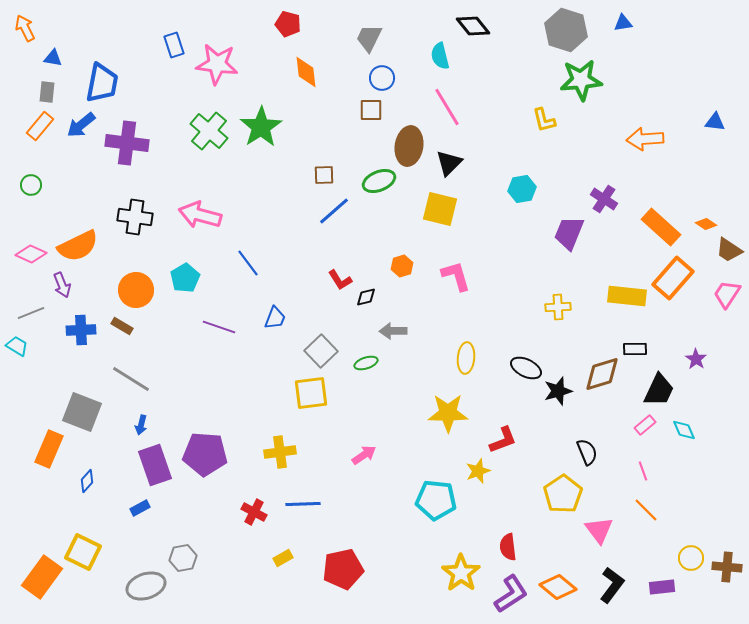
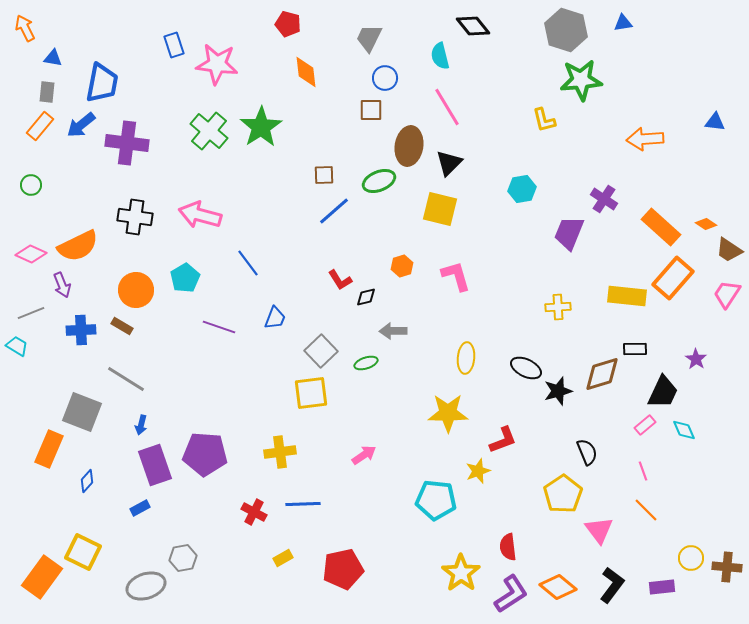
blue circle at (382, 78): moved 3 px right
gray line at (131, 379): moved 5 px left
black trapezoid at (659, 390): moved 4 px right, 2 px down
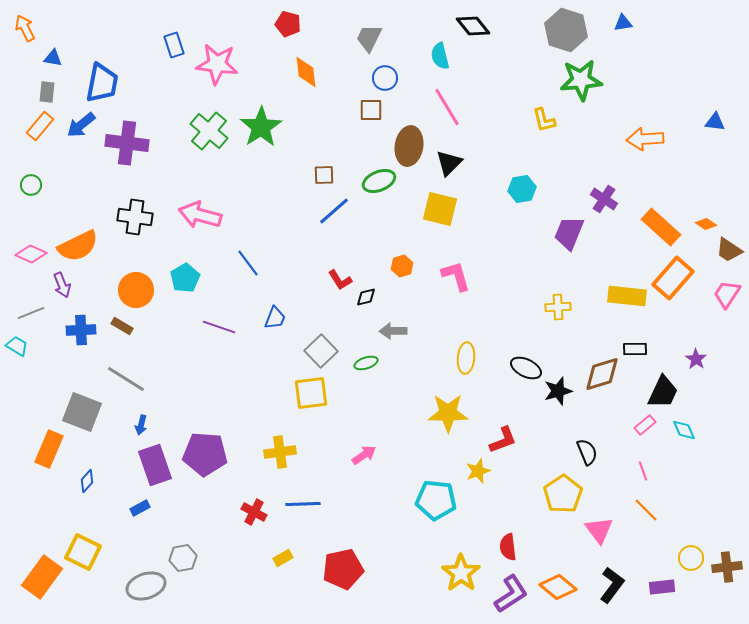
brown cross at (727, 567): rotated 12 degrees counterclockwise
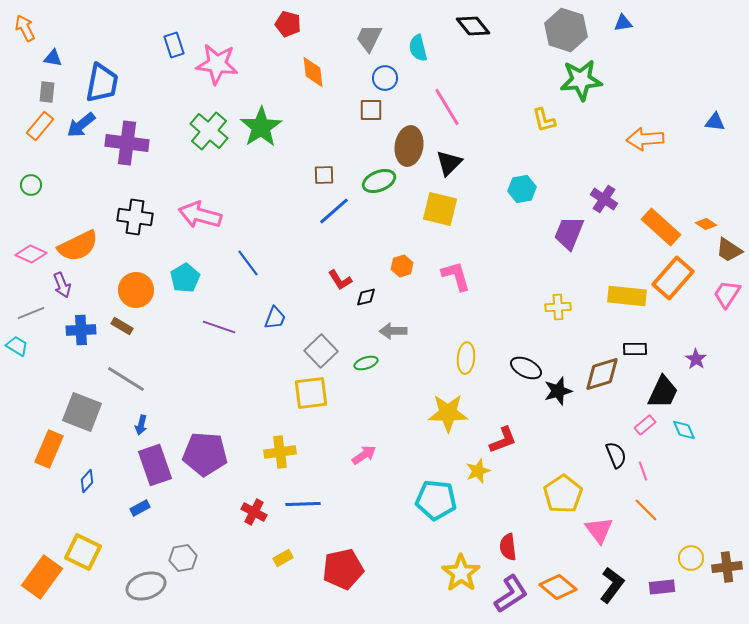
cyan semicircle at (440, 56): moved 22 px left, 8 px up
orange diamond at (306, 72): moved 7 px right
black semicircle at (587, 452): moved 29 px right, 3 px down
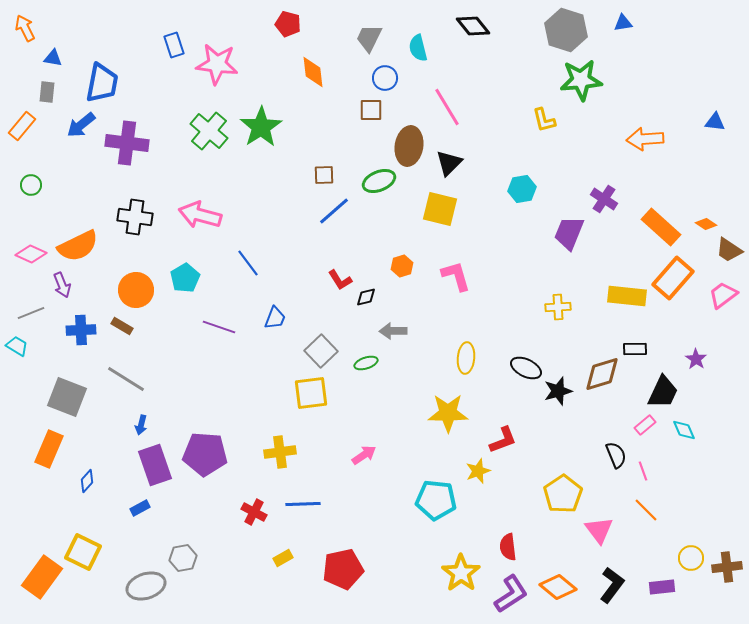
orange rectangle at (40, 126): moved 18 px left
pink trapezoid at (727, 294): moved 4 px left, 1 px down; rotated 20 degrees clockwise
gray square at (82, 412): moved 15 px left, 15 px up
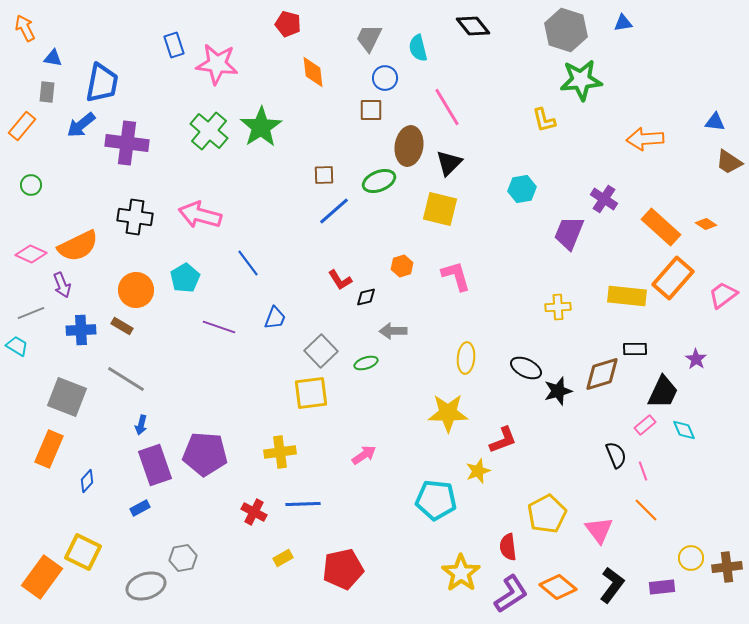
brown trapezoid at (729, 250): moved 88 px up
yellow pentagon at (563, 494): moved 16 px left, 20 px down; rotated 6 degrees clockwise
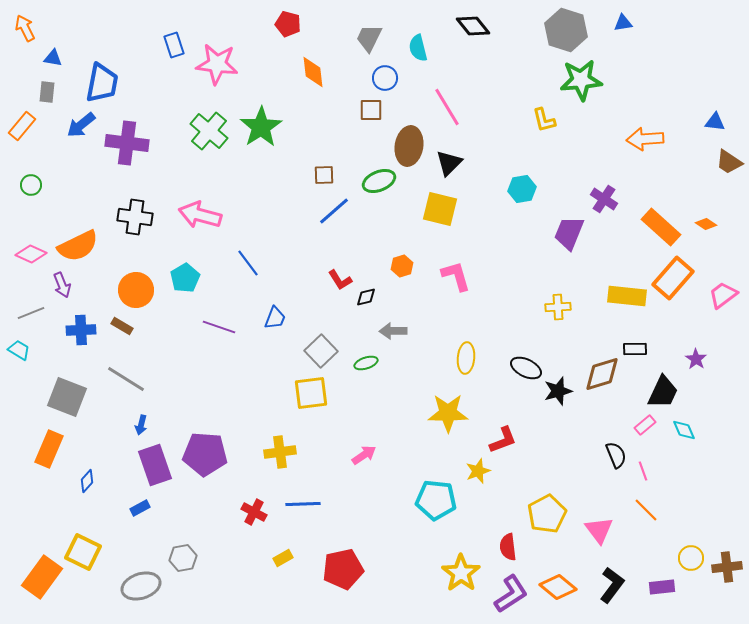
cyan trapezoid at (17, 346): moved 2 px right, 4 px down
gray ellipse at (146, 586): moved 5 px left
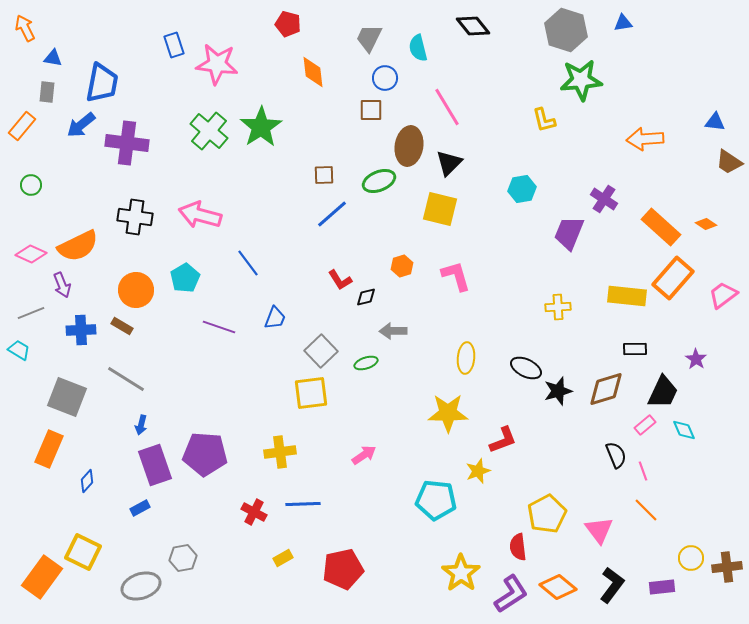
blue line at (334, 211): moved 2 px left, 3 px down
brown diamond at (602, 374): moved 4 px right, 15 px down
red semicircle at (508, 547): moved 10 px right
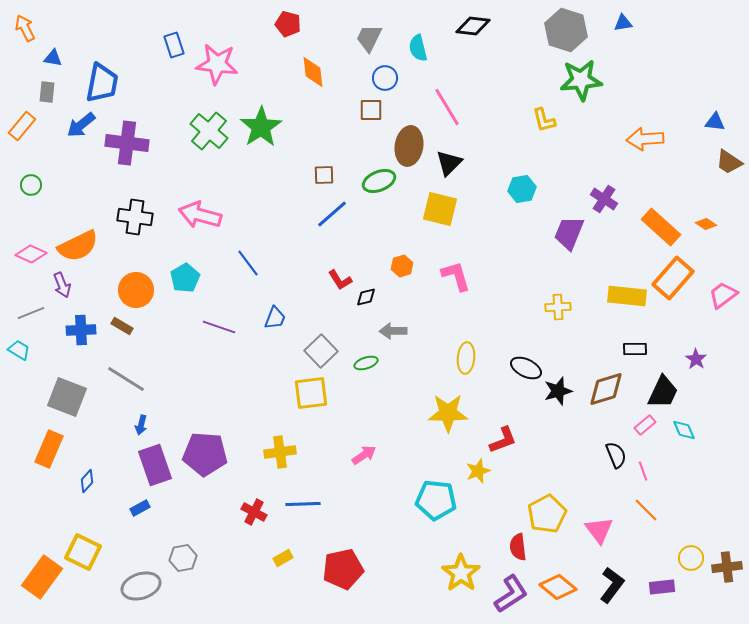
black diamond at (473, 26): rotated 44 degrees counterclockwise
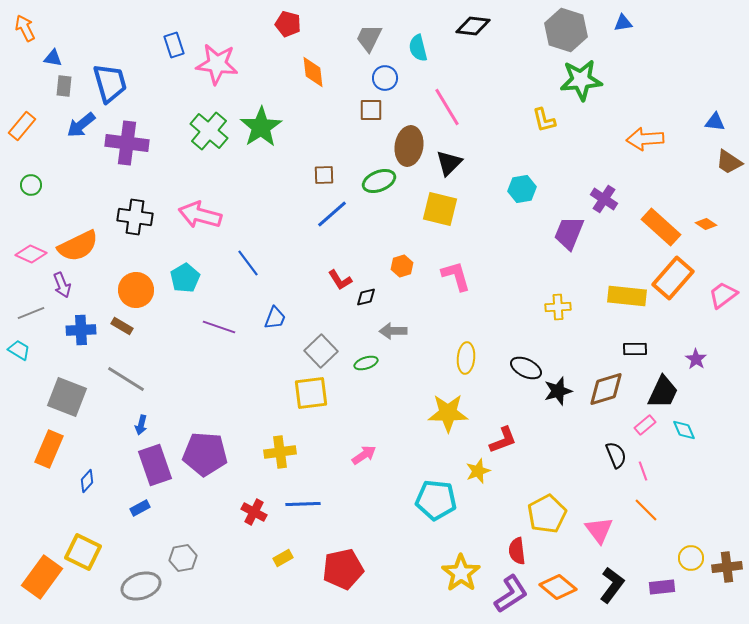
blue trapezoid at (102, 83): moved 8 px right; rotated 27 degrees counterclockwise
gray rectangle at (47, 92): moved 17 px right, 6 px up
red semicircle at (518, 547): moved 1 px left, 4 px down
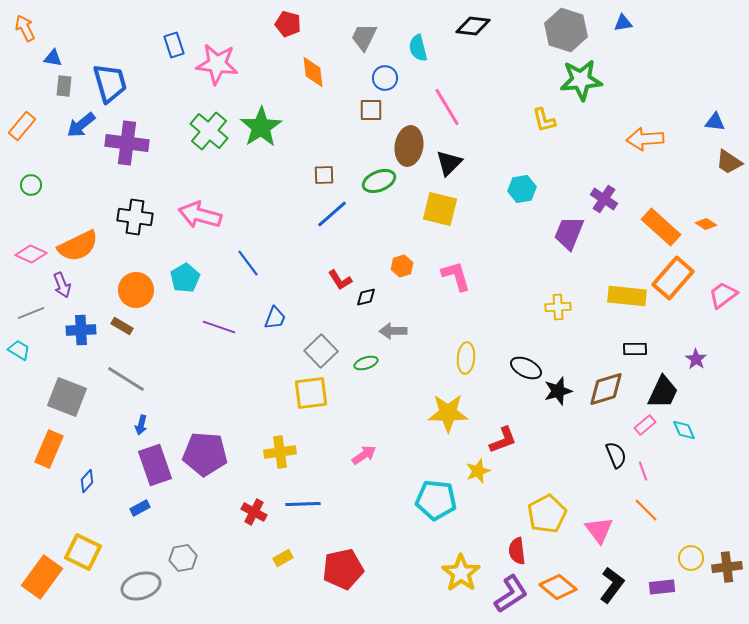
gray trapezoid at (369, 38): moved 5 px left, 1 px up
